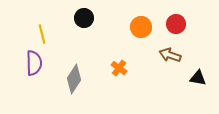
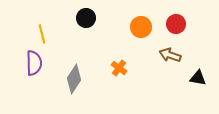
black circle: moved 2 px right
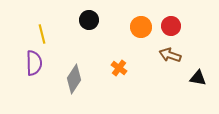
black circle: moved 3 px right, 2 px down
red circle: moved 5 px left, 2 px down
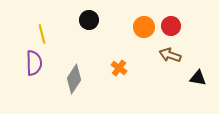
orange circle: moved 3 px right
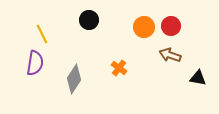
yellow line: rotated 12 degrees counterclockwise
purple semicircle: moved 1 px right; rotated 10 degrees clockwise
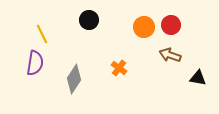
red circle: moved 1 px up
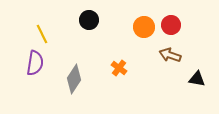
black triangle: moved 1 px left, 1 px down
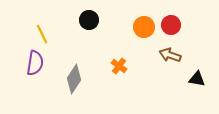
orange cross: moved 2 px up
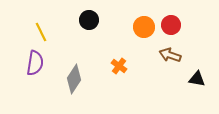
yellow line: moved 1 px left, 2 px up
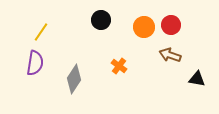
black circle: moved 12 px right
yellow line: rotated 60 degrees clockwise
